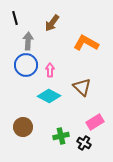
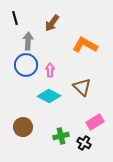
orange L-shape: moved 1 px left, 2 px down
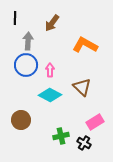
black line: rotated 16 degrees clockwise
cyan diamond: moved 1 px right, 1 px up
brown circle: moved 2 px left, 7 px up
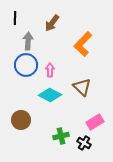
orange L-shape: moved 2 px left, 1 px up; rotated 75 degrees counterclockwise
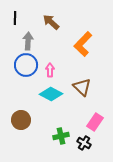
brown arrow: moved 1 px left, 1 px up; rotated 96 degrees clockwise
cyan diamond: moved 1 px right, 1 px up
pink rectangle: rotated 24 degrees counterclockwise
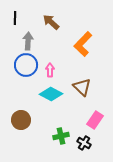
pink rectangle: moved 2 px up
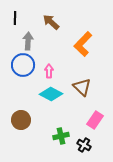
blue circle: moved 3 px left
pink arrow: moved 1 px left, 1 px down
black cross: moved 2 px down
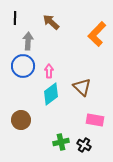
orange L-shape: moved 14 px right, 10 px up
blue circle: moved 1 px down
cyan diamond: rotated 65 degrees counterclockwise
pink rectangle: rotated 66 degrees clockwise
green cross: moved 6 px down
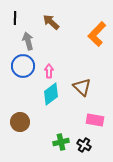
gray arrow: rotated 18 degrees counterclockwise
brown circle: moved 1 px left, 2 px down
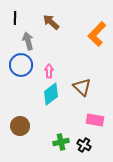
blue circle: moved 2 px left, 1 px up
brown circle: moved 4 px down
